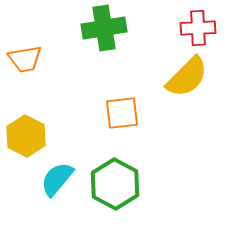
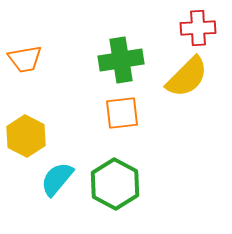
green cross: moved 17 px right, 32 px down
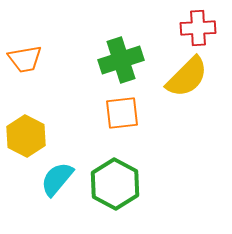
green cross: rotated 9 degrees counterclockwise
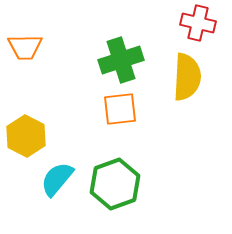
red cross: moved 5 px up; rotated 16 degrees clockwise
orange trapezoid: moved 12 px up; rotated 9 degrees clockwise
yellow semicircle: rotated 42 degrees counterclockwise
orange square: moved 2 px left, 4 px up
green hexagon: rotated 12 degrees clockwise
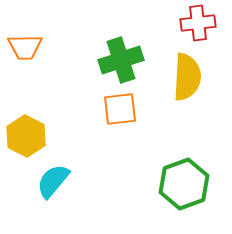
red cross: rotated 20 degrees counterclockwise
cyan semicircle: moved 4 px left, 2 px down
green hexagon: moved 69 px right
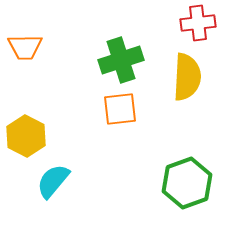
green hexagon: moved 3 px right, 1 px up
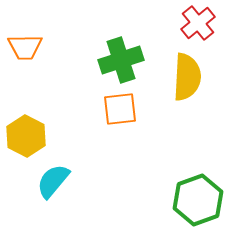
red cross: rotated 32 degrees counterclockwise
green hexagon: moved 11 px right, 17 px down
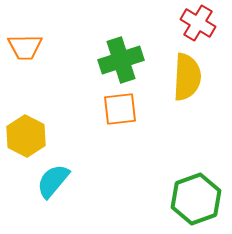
red cross: rotated 20 degrees counterclockwise
green hexagon: moved 2 px left, 1 px up
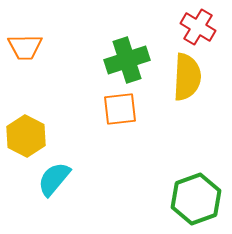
red cross: moved 4 px down
green cross: moved 6 px right
cyan semicircle: moved 1 px right, 2 px up
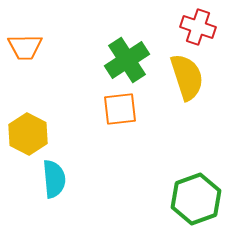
red cross: rotated 12 degrees counterclockwise
green cross: rotated 15 degrees counterclockwise
yellow semicircle: rotated 21 degrees counterclockwise
yellow hexagon: moved 2 px right, 2 px up
cyan semicircle: rotated 135 degrees clockwise
